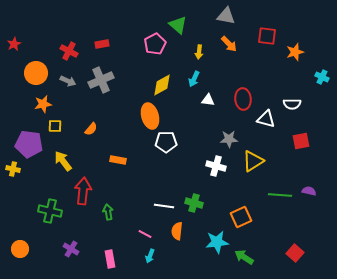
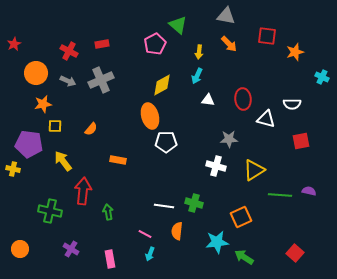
cyan arrow at (194, 79): moved 3 px right, 3 px up
yellow triangle at (253, 161): moved 1 px right, 9 px down
cyan arrow at (150, 256): moved 2 px up
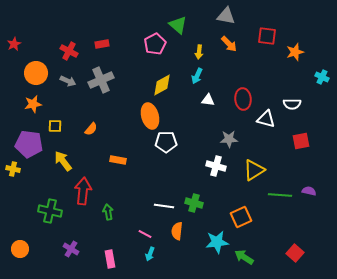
orange star at (43, 104): moved 10 px left
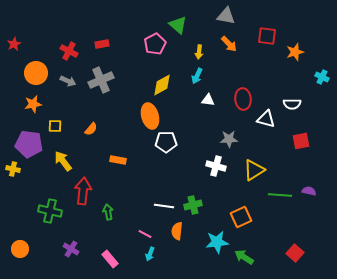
green cross at (194, 203): moved 1 px left, 2 px down; rotated 30 degrees counterclockwise
pink rectangle at (110, 259): rotated 30 degrees counterclockwise
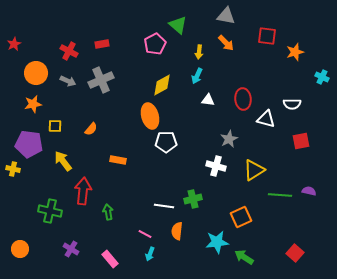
orange arrow at (229, 44): moved 3 px left, 1 px up
gray star at (229, 139): rotated 24 degrees counterclockwise
green cross at (193, 205): moved 6 px up
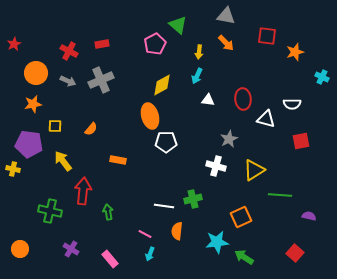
purple semicircle at (309, 191): moved 25 px down
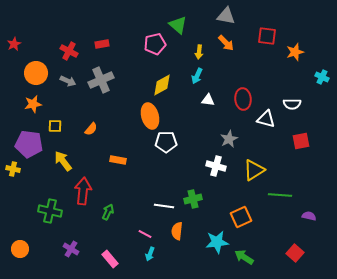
pink pentagon at (155, 44): rotated 15 degrees clockwise
green arrow at (108, 212): rotated 35 degrees clockwise
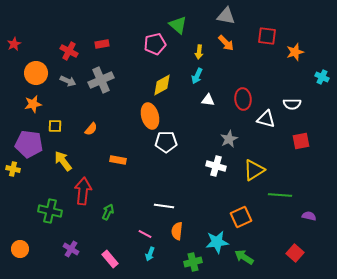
green cross at (193, 199): moved 63 px down
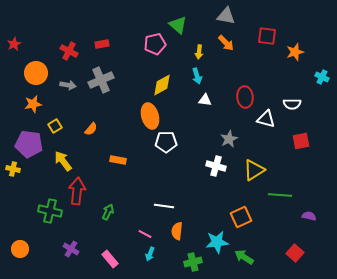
cyan arrow at (197, 76): rotated 42 degrees counterclockwise
gray arrow at (68, 81): moved 4 px down; rotated 14 degrees counterclockwise
red ellipse at (243, 99): moved 2 px right, 2 px up
white triangle at (208, 100): moved 3 px left
yellow square at (55, 126): rotated 32 degrees counterclockwise
red arrow at (83, 191): moved 6 px left
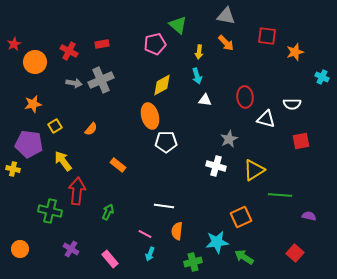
orange circle at (36, 73): moved 1 px left, 11 px up
gray arrow at (68, 85): moved 6 px right, 2 px up
orange rectangle at (118, 160): moved 5 px down; rotated 28 degrees clockwise
